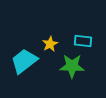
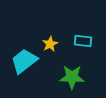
green star: moved 11 px down
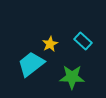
cyan rectangle: rotated 36 degrees clockwise
cyan trapezoid: moved 7 px right, 3 px down
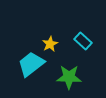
green star: moved 3 px left
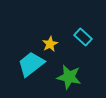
cyan rectangle: moved 4 px up
green star: rotated 10 degrees clockwise
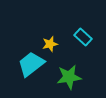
yellow star: rotated 14 degrees clockwise
green star: rotated 20 degrees counterclockwise
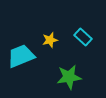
yellow star: moved 4 px up
cyan trapezoid: moved 10 px left, 8 px up; rotated 16 degrees clockwise
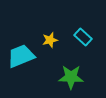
green star: moved 2 px right; rotated 10 degrees clockwise
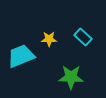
yellow star: moved 1 px left, 1 px up; rotated 14 degrees clockwise
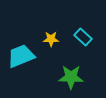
yellow star: moved 2 px right
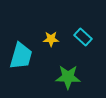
cyan trapezoid: rotated 128 degrees clockwise
green star: moved 3 px left
